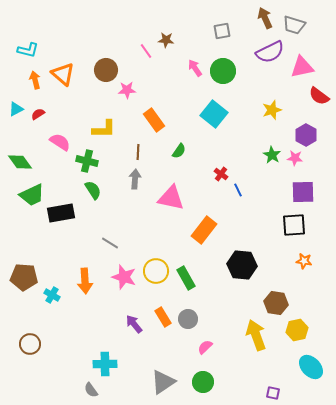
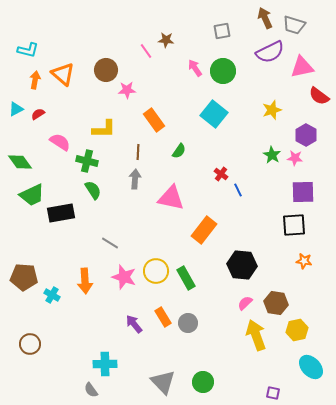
orange arrow at (35, 80): rotated 24 degrees clockwise
gray circle at (188, 319): moved 4 px down
pink semicircle at (205, 347): moved 40 px right, 44 px up
gray triangle at (163, 382): rotated 40 degrees counterclockwise
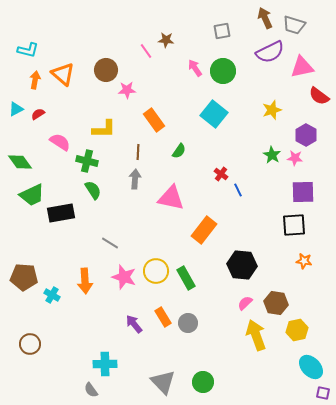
purple square at (273, 393): moved 50 px right
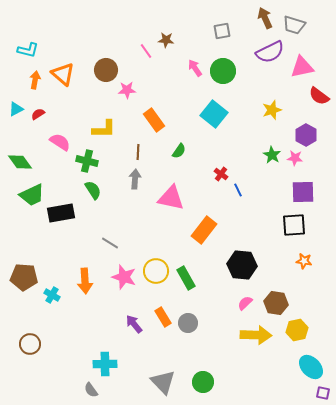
yellow arrow at (256, 335): rotated 112 degrees clockwise
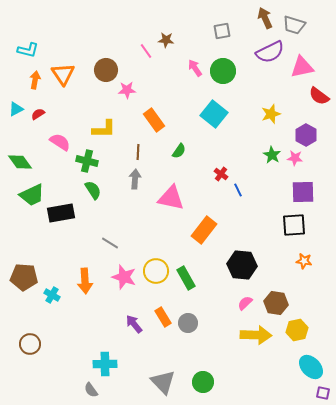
orange triangle at (63, 74): rotated 15 degrees clockwise
yellow star at (272, 110): moved 1 px left, 4 px down
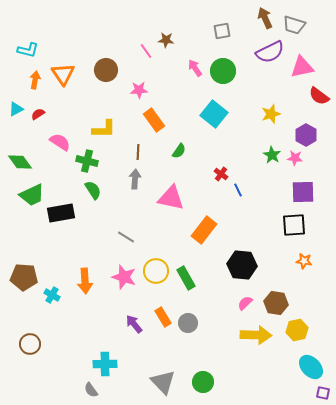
pink star at (127, 90): moved 12 px right
gray line at (110, 243): moved 16 px right, 6 px up
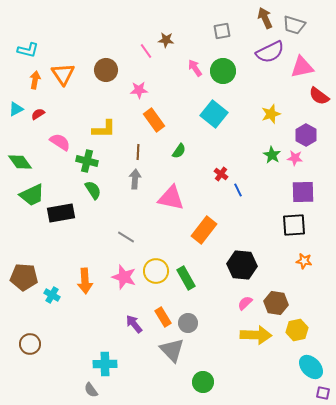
gray triangle at (163, 382): moved 9 px right, 32 px up
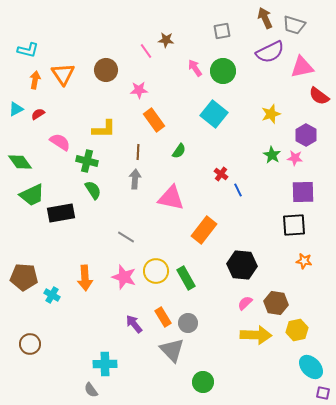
orange arrow at (85, 281): moved 3 px up
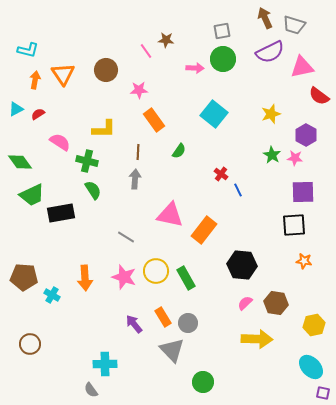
pink arrow at (195, 68): rotated 126 degrees clockwise
green circle at (223, 71): moved 12 px up
pink triangle at (171, 198): moved 1 px left, 17 px down
yellow hexagon at (297, 330): moved 17 px right, 5 px up
yellow arrow at (256, 335): moved 1 px right, 4 px down
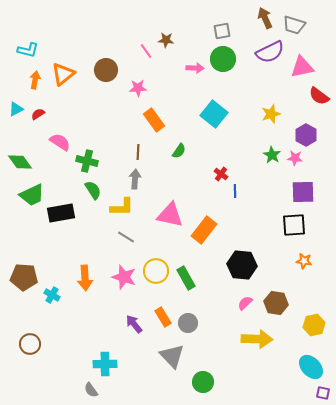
orange triangle at (63, 74): rotated 25 degrees clockwise
pink star at (139, 90): moved 1 px left, 2 px up
yellow L-shape at (104, 129): moved 18 px right, 78 px down
blue line at (238, 190): moved 3 px left, 1 px down; rotated 24 degrees clockwise
gray triangle at (172, 350): moved 6 px down
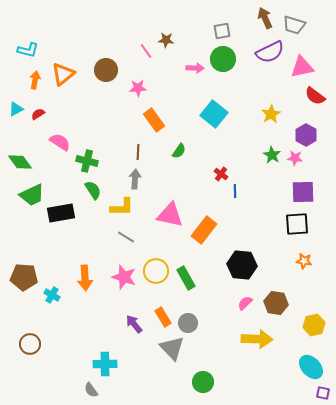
red semicircle at (319, 96): moved 4 px left
yellow star at (271, 114): rotated 12 degrees counterclockwise
black square at (294, 225): moved 3 px right, 1 px up
gray triangle at (172, 356): moved 8 px up
